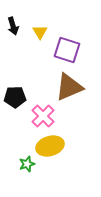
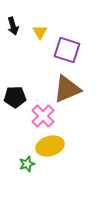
brown triangle: moved 2 px left, 2 px down
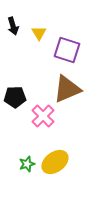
yellow triangle: moved 1 px left, 1 px down
yellow ellipse: moved 5 px right, 16 px down; rotated 20 degrees counterclockwise
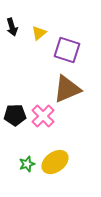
black arrow: moved 1 px left, 1 px down
yellow triangle: rotated 21 degrees clockwise
black pentagon: moved 18 px down
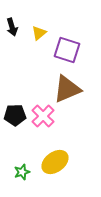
green star: moved 5 px left, 8 px down
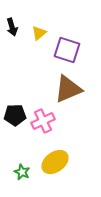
brown triangle: moved 1 px right
pink cross: moved 5 px down; rotated 20 degrees clockwise
green star: rotated 28 degrees counterclockwise
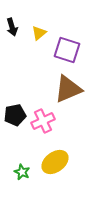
black pentagon: rotated 10 degrees counterclockwise
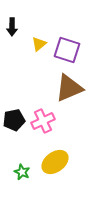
black arrow: rotated 18 degrees clockwise
yellow triangle: moved 11 px down
brown triangle: moved 1 px right, 1 px up
black pentagon: moved 1 px left, 5 px down
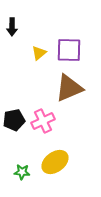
yellow triangle: moved 9 px down
purple square: moved 2 px right; rotated 16 degrees counterclockwise
green star: rotated 21 degrees counterclockwise
